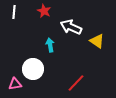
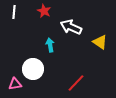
yellow triangle: moved 3 px right, 1 px down
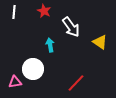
white arrow: rotated 150 degrees counterclockwise
pink triangle: moved 2 px up
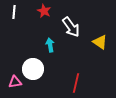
red line: rotated 30 degrees counterclockwise
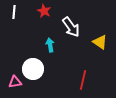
red line: moved 7 px right, 3 px up
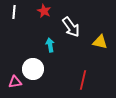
yellow triangle: rotated 21 degrees counterclockwise
